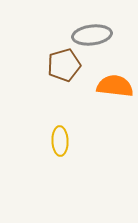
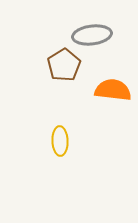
brown pentagon: rotated 16 degrees counterclockwise
orange semicircle: moved 2 px left, 4 px down
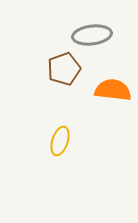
brown pentagon: moved 4 px down; rotated 12 degrees clockwise
yellow ellipse: rotated 20 degrees clockwise
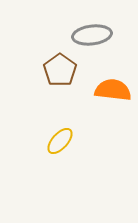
brown pentagon: moved 4 px left, 1 px down; rotated 16 degrees counterclockwise
yellow ellipse: rotated 24 degrees clockwise
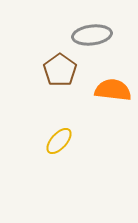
yellow ellipse: moved 1 px left
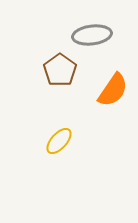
orange semicircle: rotated 117 degrees clockwise
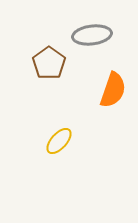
brown pentagon: moved 11 px left, 7 px up
orange semicircle: rotated 15 degrees counterclockwise
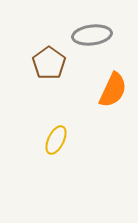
orange semicircle: rotated 6 degrees clockwise
yellow ellipse: moved 3 px left, 1 px up; rotated 16 degrees counterclockwise
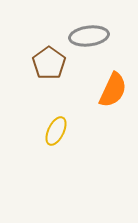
gray ellipse: moved 3 px left, 1 px down
yellow ellipse: moved 9 px up
